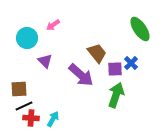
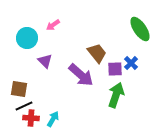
brown square: rotated 12 degrees clockwise
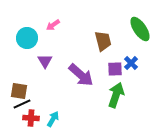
brown trapezoid: moved 6 px right, 12 px up; rotated 25 degrees clockwise
purple triangle: rotated 14 degrees clockwise
brown square: moved 2 px down
black line: moved 2 px left, 2 px up
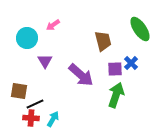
black line: moved 13 px right
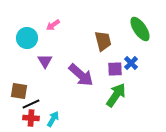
green arrow: rotated 15 degrees clockwise
black line: moved 4 px left
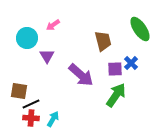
purple triangle: moved 2 px right, 5 px up
